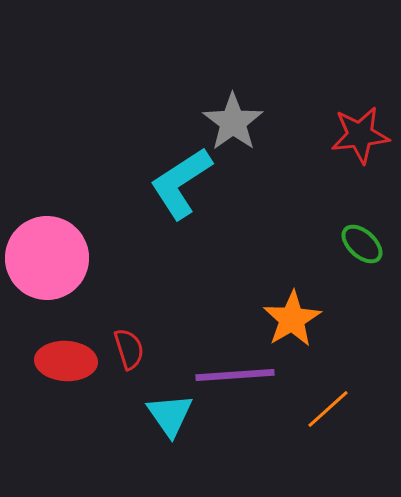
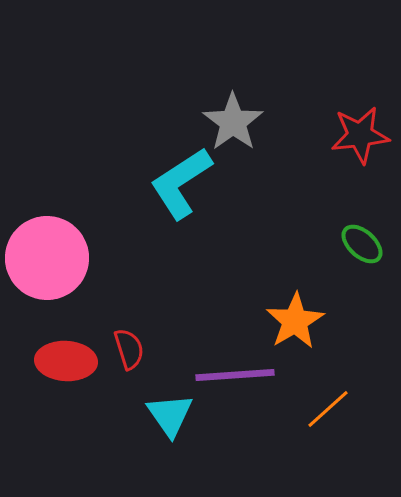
orange star: moved 3 px right, 2 px down
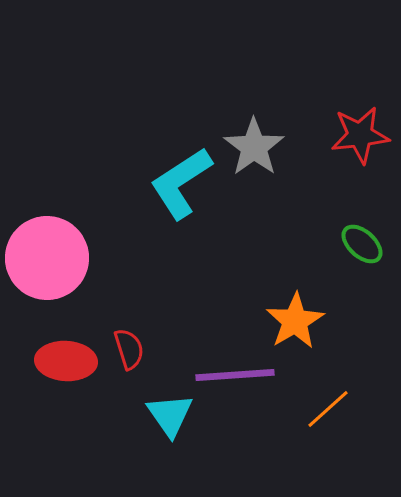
gray star: moved 21 px right, 25 px down
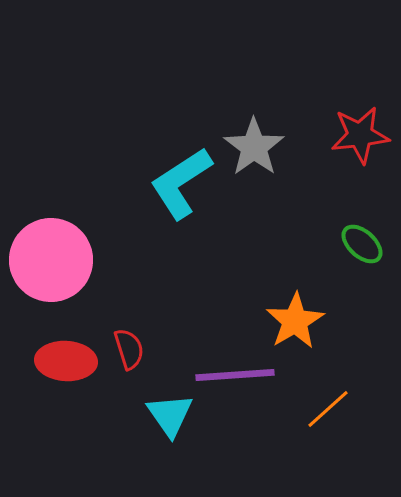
pink circle: moved 4 px right, 2 px down
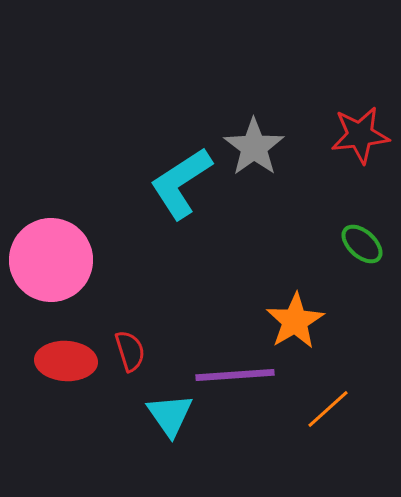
red semicircle: moved 1 px right, 2 px down
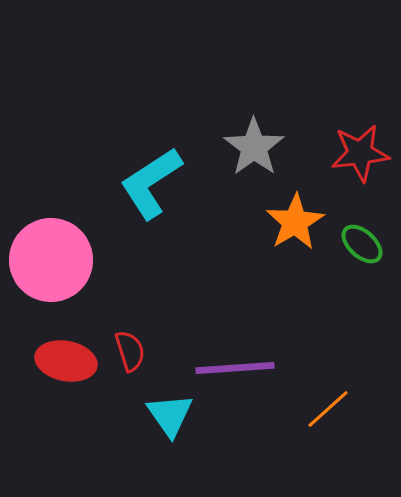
red star: moved 18 px down
cyan L-shape: moved 30 px left
orange star: moved 99 px up
red ellipse: rotated 8 degrees clockwise
purple line: moved 7 px up
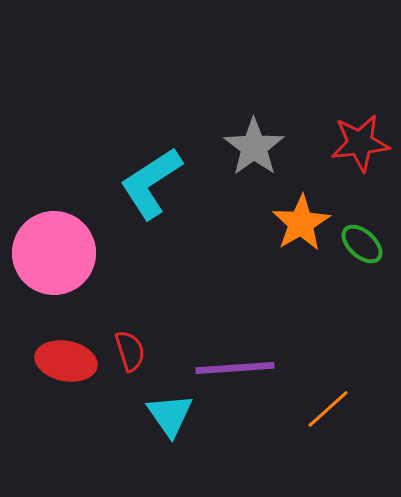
red star: moved 10 px up
orange star: moved 6 px right, 1 px down
pink circle: moved 3 px right, 7 px up
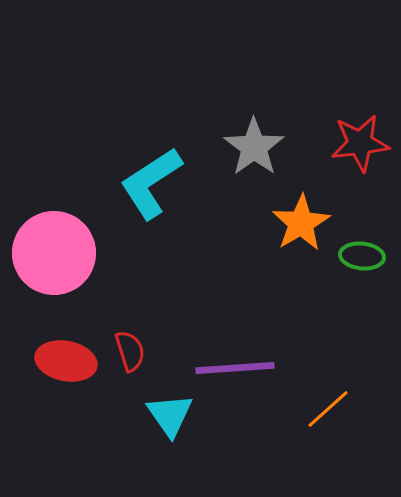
green ellipse: moved 12 px down; rotated 36 degrees counterclockwise
